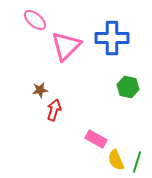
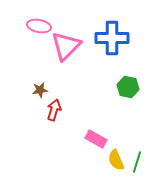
pink ellipse: moved 4 px right, 6 px down; rotated 30 degrees counterclockwise
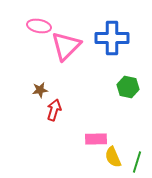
pink rectangle: rotated 30 degrees counterclockwise
yellow semicircle: moved 3 px left, 3 px up
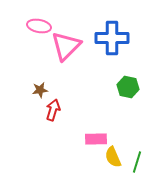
red arrow: moved 1 px left
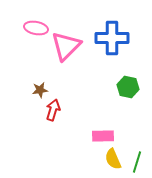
pink ellipse: moved 3 px left, 2 px down
pink rectangle: moved 7 px right, 3 px up
yellow semicircle: moved 2 px down
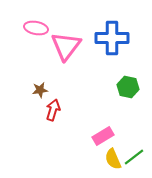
pink triangle: rotated 8 degrees counterclockwise
pink rectangle: rotated 30 degrees counterclockwise
green line: moved 3 px left, 5 px up; rotated 35 degrees clockwise
